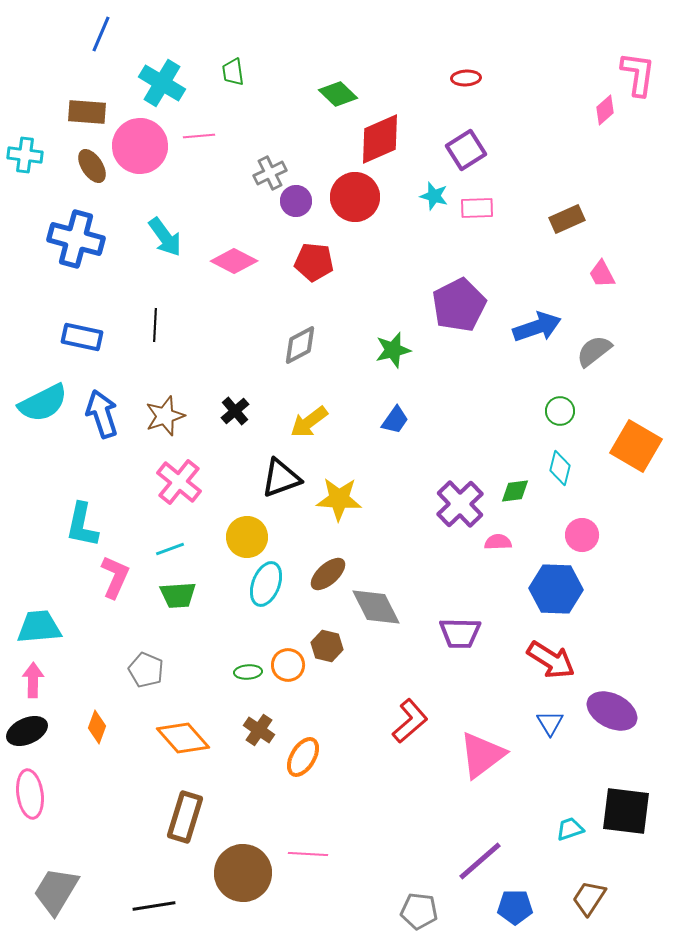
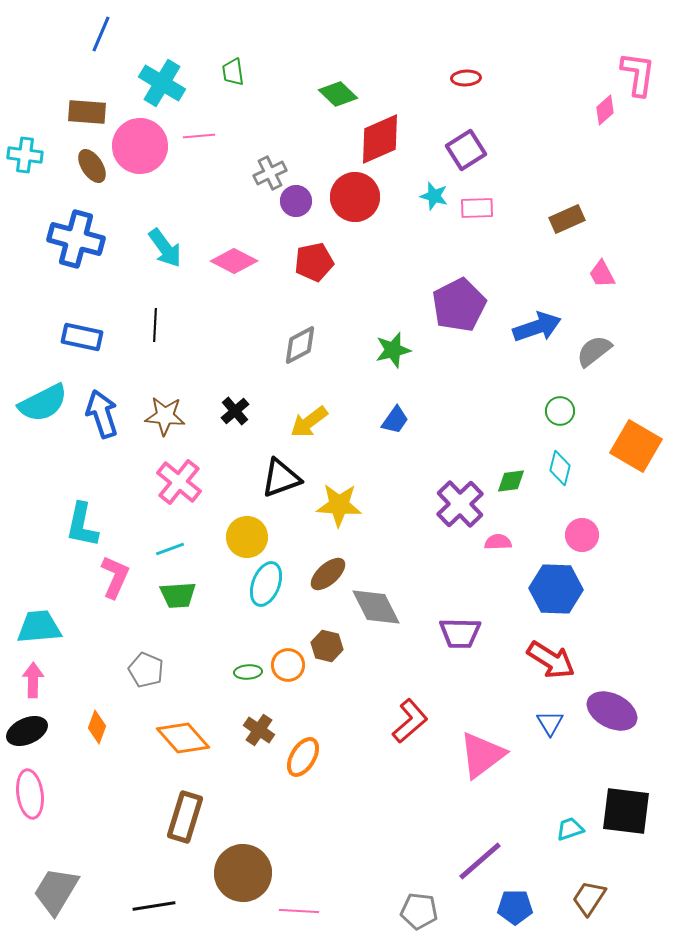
cyan arrow at (165, 237): moved 11 px down
red pentagon at (314, 262): rotated 18 degrees counterclockwise
brown star at (165, 416): rotated 24 degrees clockwise
green diamond at (515, 491): moved 4 px left, 10 px up
yellow star at (339, 499): moved 6 px down
pink line at (308, 854): moved 9 px left, 57 px down
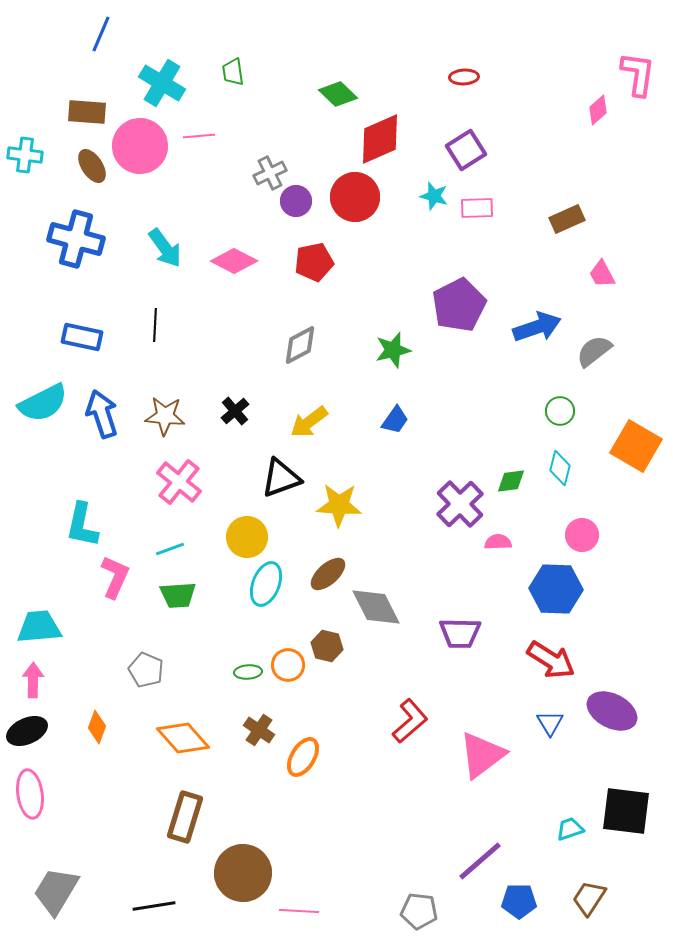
red ellipse at (466, 78): moved 2 px left, 1 px up
pink diamond at (605, 110): moved 7 px left
blue pentagon at (515, 907): moved 4 px right, 6 px up
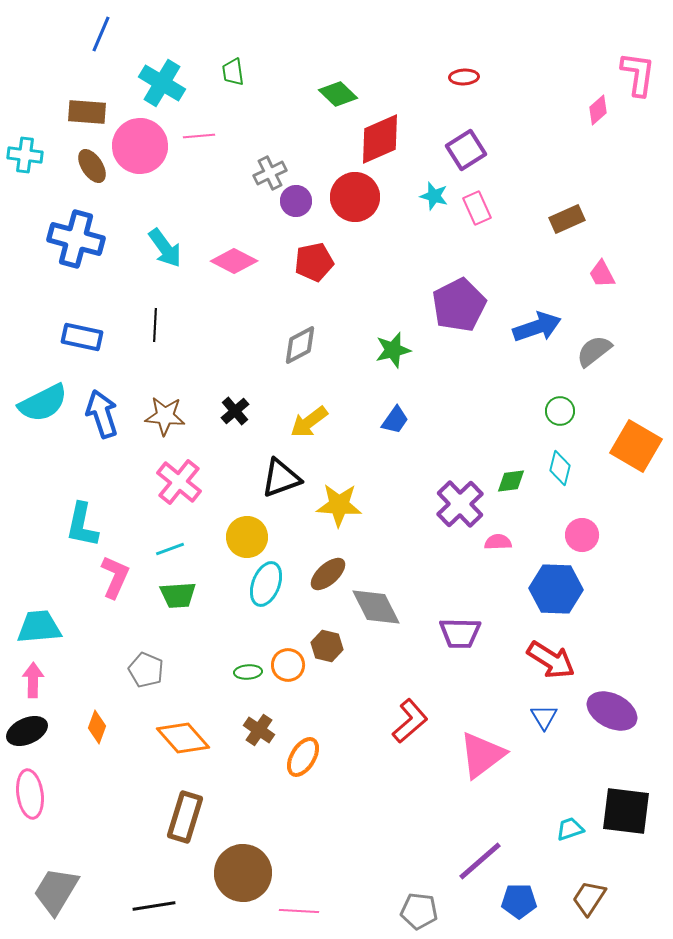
pink rectangle at (477, 208): rotated 68 degrees clockwise
blue triangle at (550, 723): moved 6 px left, 6 px up
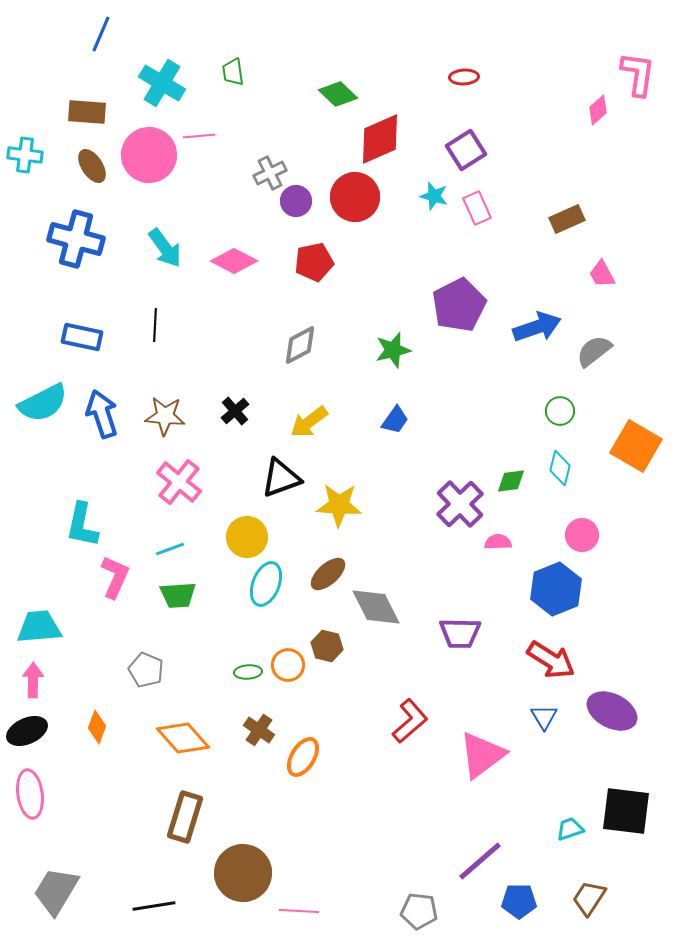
pink circle at (140, 146): moved 9 px right, 9 px down
blue hexagon at (556, 589): rotated 24 degrees counterclockwise
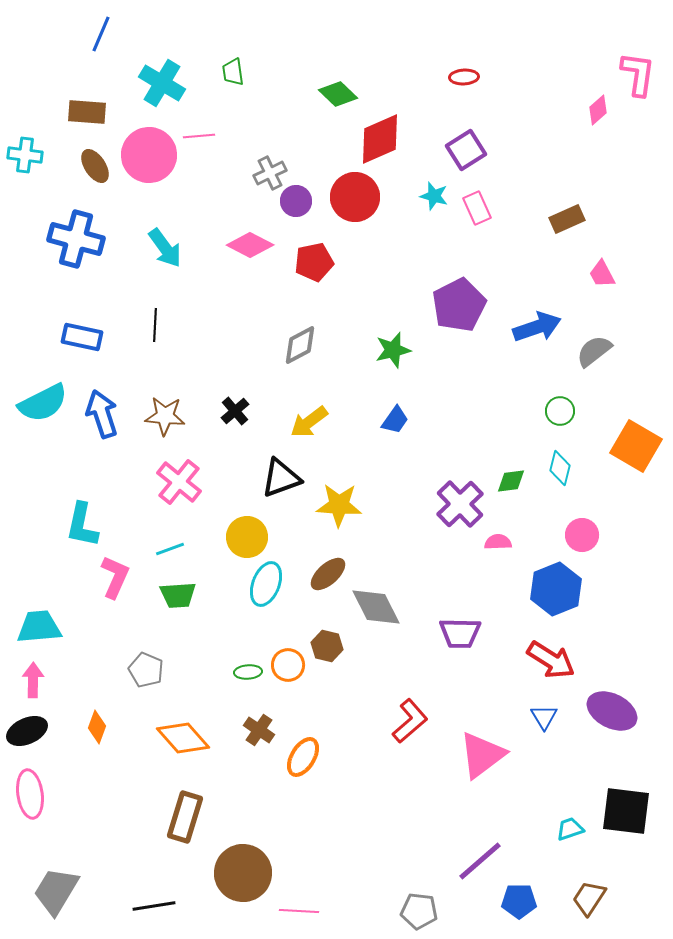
brown ellipse at (92, 166): moved 3 px right
pink diamond at (234, 261): moved 16 px right, 16 px up
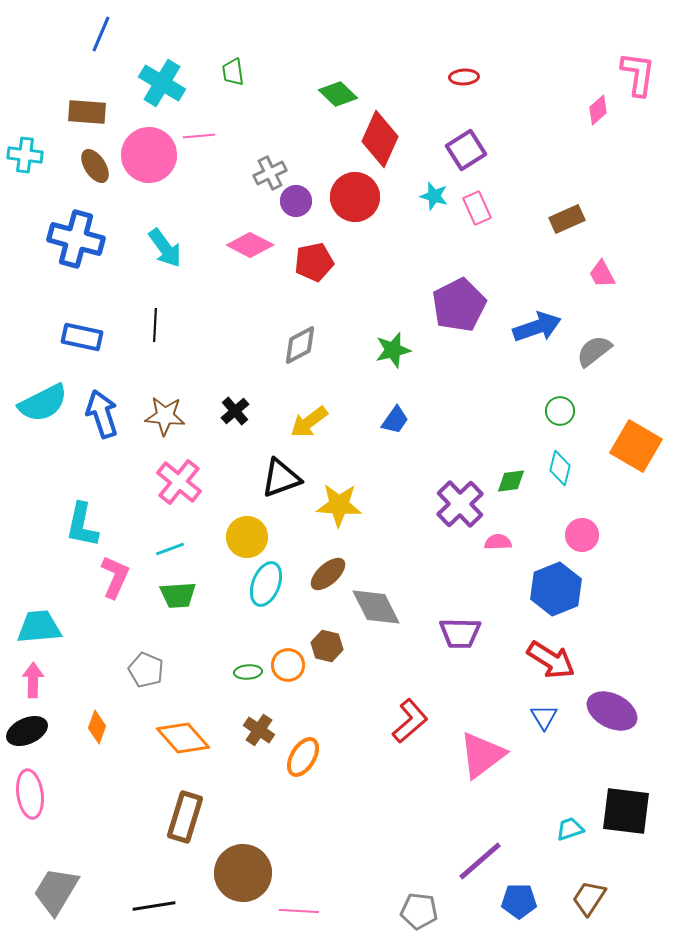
red diamond at (380, 139): rotated 42 degrees counterclockwise
